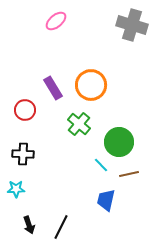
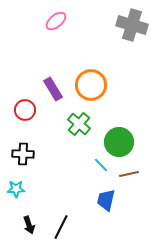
purple rectangle: moved 1 px down
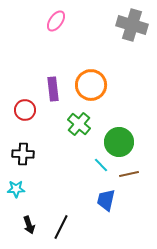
pink ellipse: rotated 15 degrees counterclockwise
purple rectangle: rotated 25 degrees clockwise
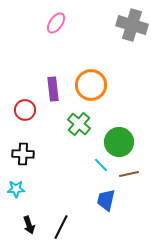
pink ellipse: moved 2 px down
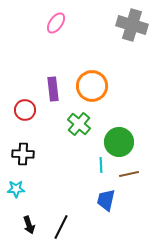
orange circle: moved 1 px right, 1 px down
cyan line: rotated 42 degrees clockwise
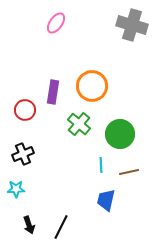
purple rectangle: moved 3 px down; rotated 15 degrees clockwise
green circle: moved 1 px right, 8 px up
black cross: rotated 25 degrees counterclockwise
brown line: moved 2 px up
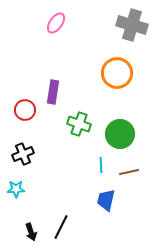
orange circle: moved 25 px right, 13 px up
green cross: rotated 20 degrees counterclockwise
black arrow: moved 2 px right, 7 px down
